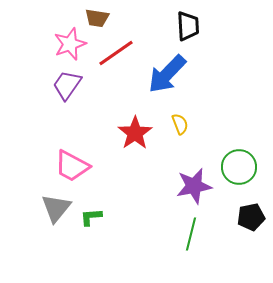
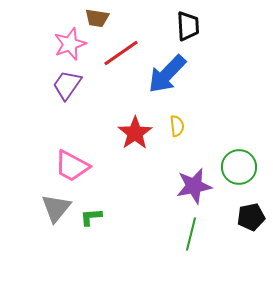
red line: moved 5 px right
yellow semicircle: moved 3 px left, 2 px down; rotated 15 degrees clockwise
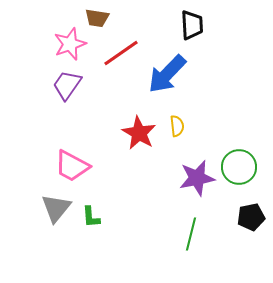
black trapezoid: moved 4 px right, 1 px up
red star: moved 4 px right; rotated 8 degrees counterclockwise
purple star: moved 3 px right, 8 px up
green L-shape: rotated 90 degrees counterclockwise
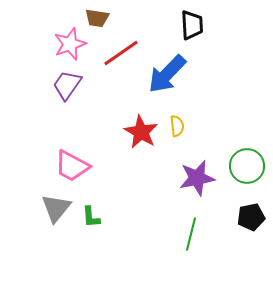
red star: moved 2 px right, 1 px up
green circle: moved 8 px right, 1 px up
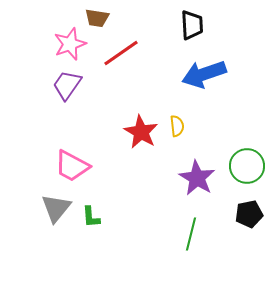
blue arrow: moved 37 px right; rotated 27 degrees clockwise
purple star: rotated 30 degrees counterclockwise
black pentagon: moved 2 px left, 3 px up
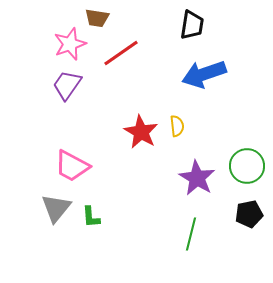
black trapezoid: rotated 12 degrees clockwise
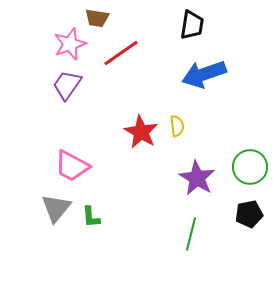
green circle: moved 3 px right, 1 px down
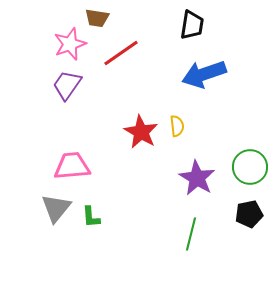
pink trapezoid: rotated 147 degrees clockwise
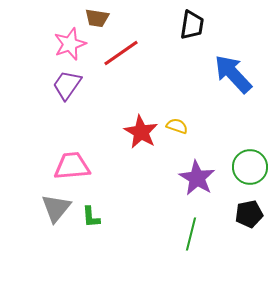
blue arrow: moved 29 px right; rotated 66 degrees clockwise
yellow semicircle: rotated 65 degrees counterclockwise
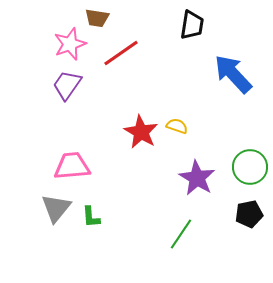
green line: moved 10 px left; rotated 20 degrees clockwise
